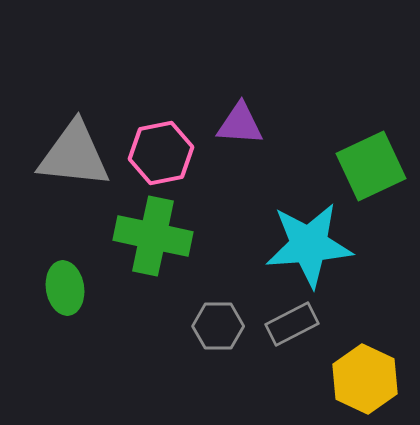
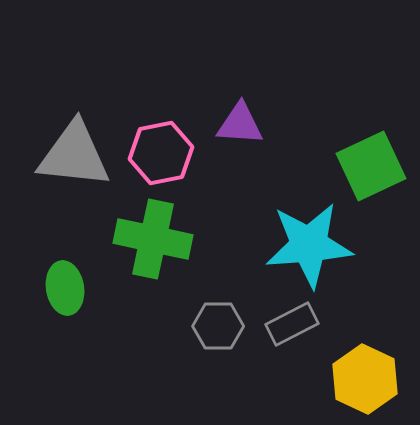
green cross: moved 3 px down
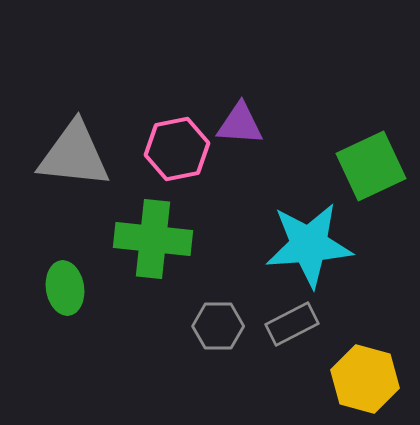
pink hexagon: moved 16 px right, 4 px up
green cross: rotated 6 degrees counterclockwise
yellow hexagon: rotated 10 degrees counterclockwise
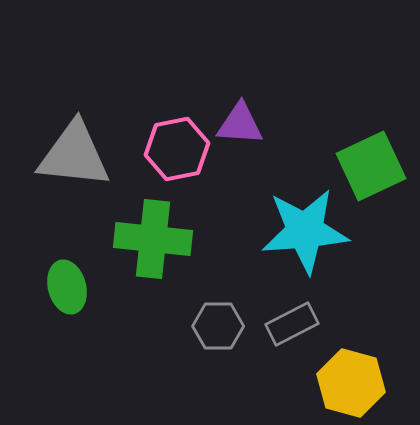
cyan star: moved 4 px left, 14 px up
green ellipse: moved 2 px right, 1 px up; rotated 6 degrees counterclockwise
yellow hexagon: moved 14 px left, 4 px down
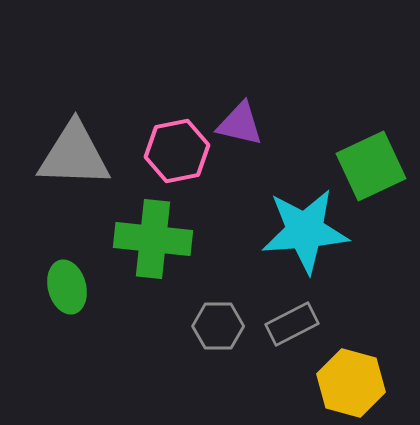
purple triangle: rotated 9 degrees clockwise
pink hexagon: moved 2 px down
gray triangle: rotated 4 degrees counterclockwise
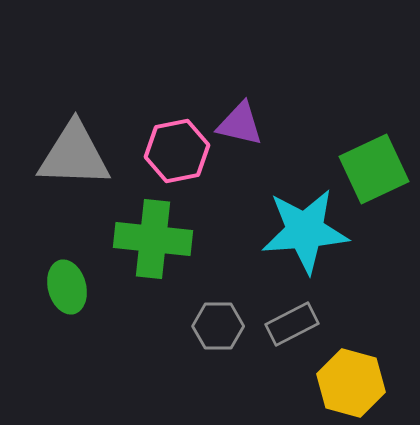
green square: moved 3 px right, 3 px down
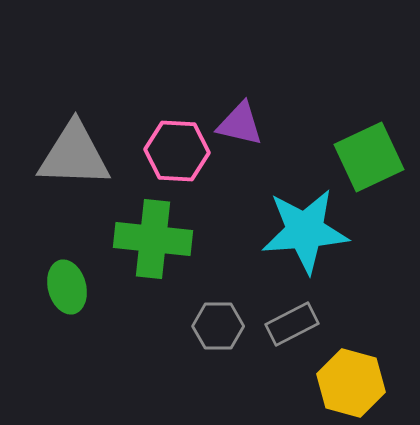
pink hexagon: rotated 14 degrees clockwise
green square: moved 5 px left, 12 px up
